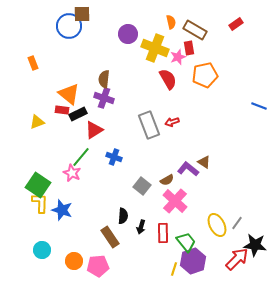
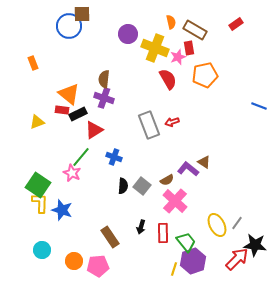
black semicircle at (123, 216): moved 30 px up
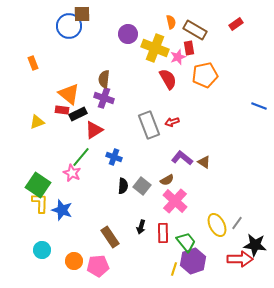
purple L-shape at (188, 169): moved 6 px left, 11 px up
red arrow at (237, 259): moved 3 px right; rotated 45 degrees clockwise
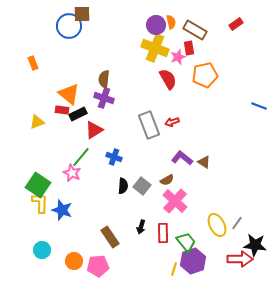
purple circle at (128, 34): moved 28 px right, 9 px up
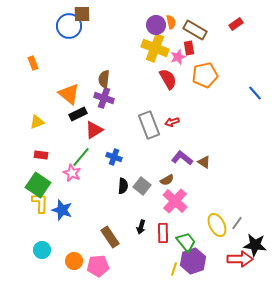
blue line at (259, 106): moved 4 px left, 13 px up; rotated 28 degrees clockwise
red rectangle at (62, 110): moved 21 px left, 45 px down
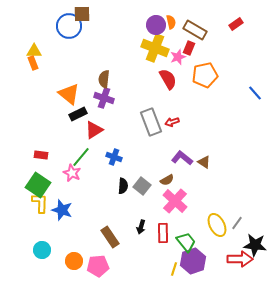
red rectangle at (189, 48): rotated 32 degrees clockwise
yellow triangle at (37, 122): moved 3 px left, 71 px up; rotated 21 degrees clockwise
gray rectangle at (149, 125): moved 2 px right, 3 px up
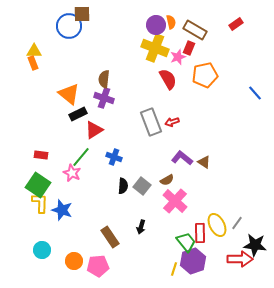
red rectangle at (163, 233): moved 37 px right
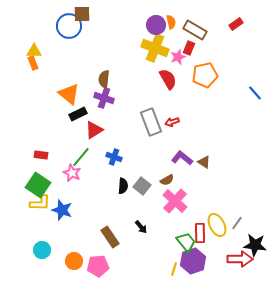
yellow L-shape at (40, 203): rotated 90 degrees clockwise
black arrow at (141, 227): rotated 56 degrees counterclockwise
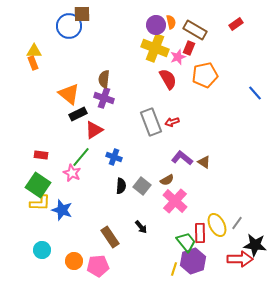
black semicircle at (123, 186): moved 2 px left
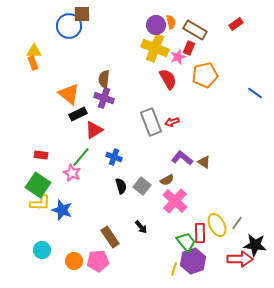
blue line at (255, 93): rotated 14 degrees counterclockwise
black semicircle at (121, 186): rotated 21 degrees counterclockwise
pink pentagon at (98, 266): moved 5 px up
